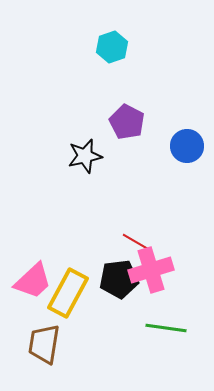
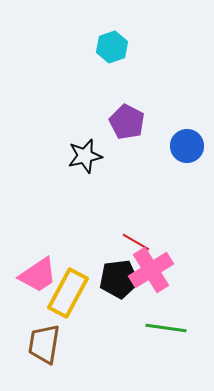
pink cross: rotated 15 degrees counterclockwise
pink trapezoid: moved 5 px right, 6 px up; rotated 9 degrees clockwise
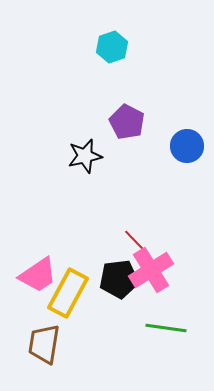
red line: rotated 16 degrees clockwise
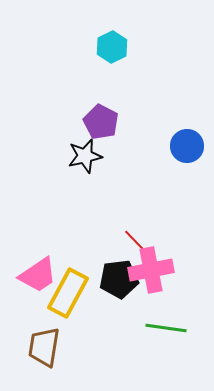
cyan hexagon: rotated 8 degrees counterclockwise
purple pentagon: moved 26 px left
pink cross: rotated 21 degrees clockwise
brown trapezoid: moved 3 px down
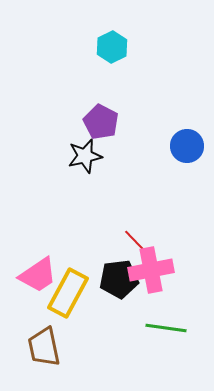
brown trapezoid: rotated 21 degrees counterclockwise
